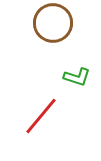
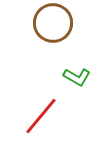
green L-shape: rotated 12 degrees clockwise
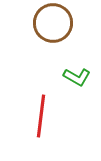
red line: rotated 33 degrees counterclockwise
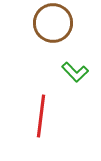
green L-shape: moved 2 px left, 5 px up; rotated 16 degrees clockwise
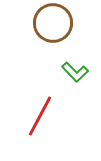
red line: moved 1 px left; rotated 21 degrees clockwise
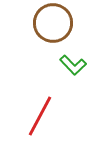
green L-shape: moved 2 px left, 7 px up
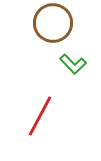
green L-shape: moved 1 px up
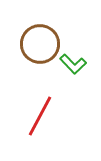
brown circle: moved 13 px left, 21 px down
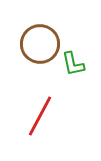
green L-shape: rotated 32 degrees clockwise
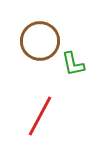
brown circle: moved 3 px up
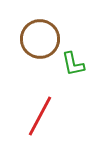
brown circle: moved 2 px up
